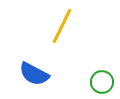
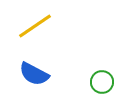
yellow line: moved 27 px left; rotated 30 degrees clockwise
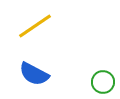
green circle: moved 1 px right
